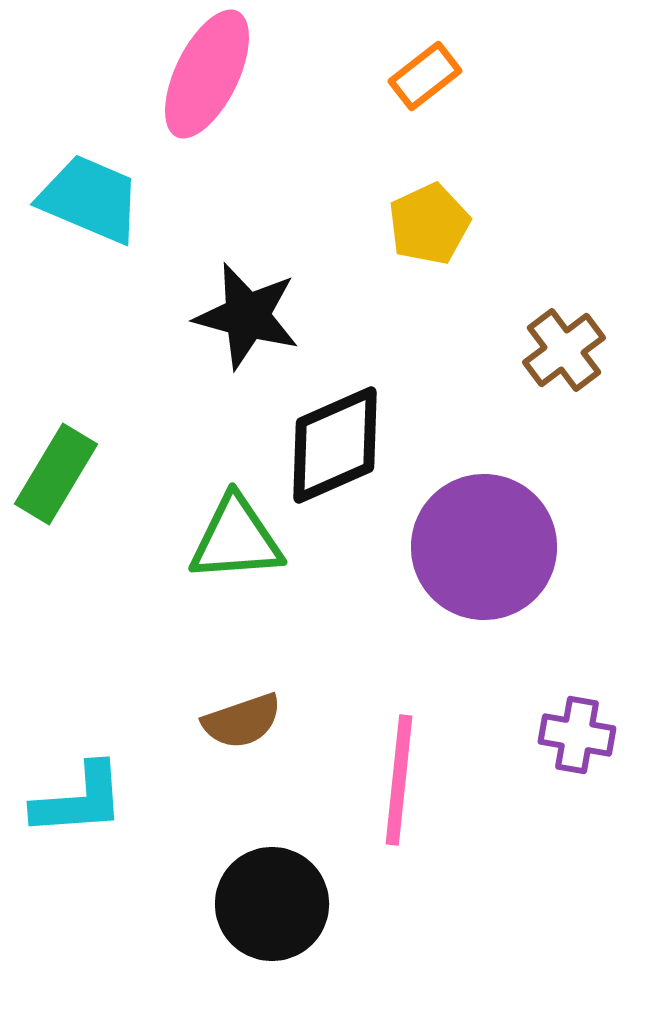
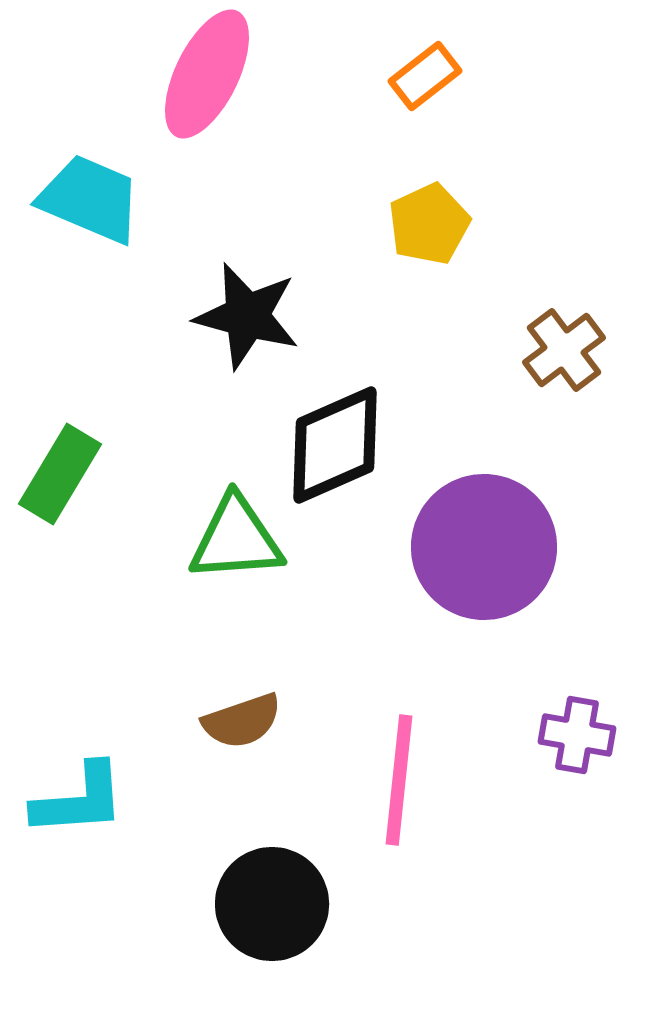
green rectangle: moved 4 px right
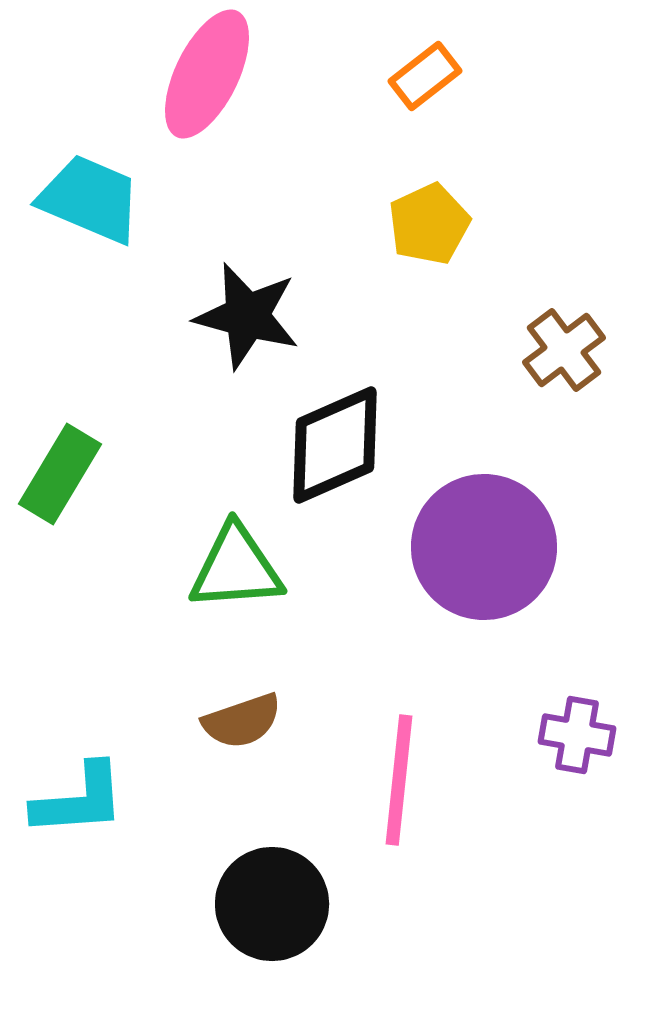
green triangle: moved 29 px down
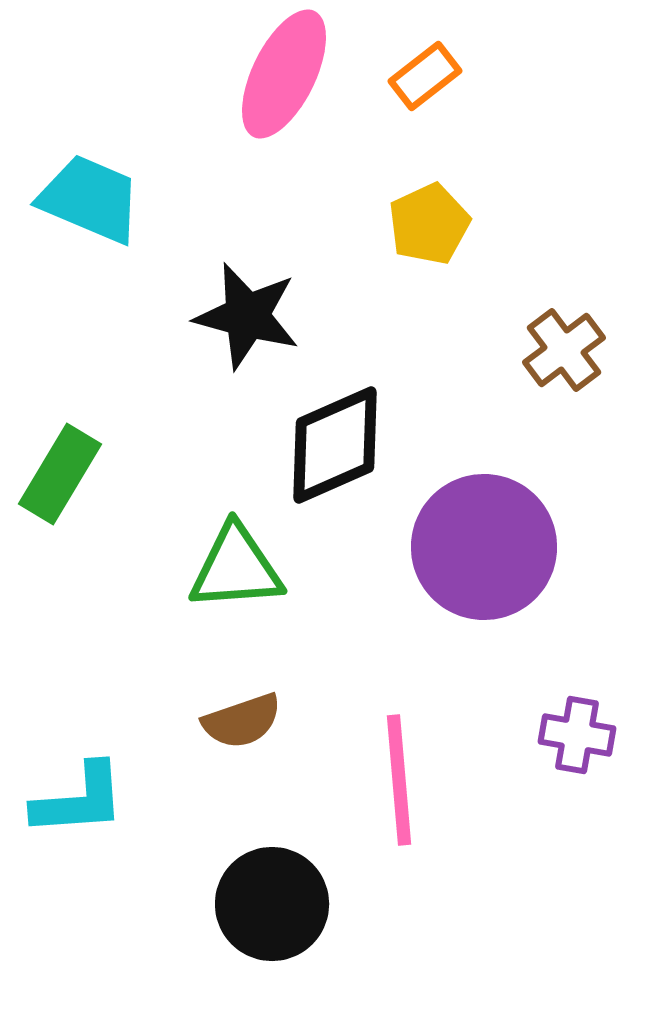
pink ellipse: moved 77 px right
pink line: rotated 11 degrees counterclockwise
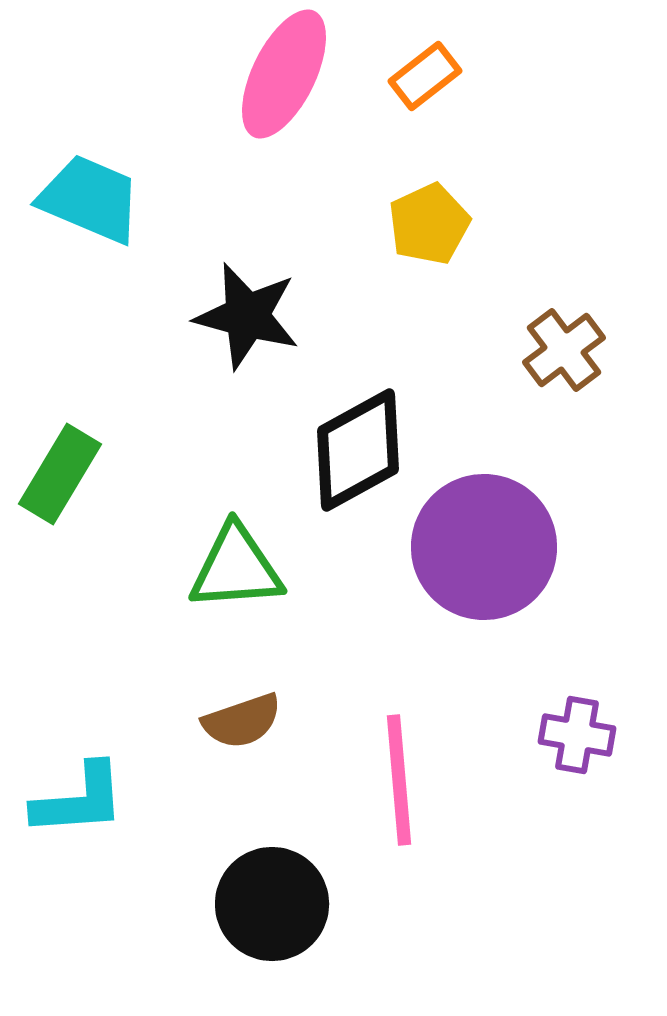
black diamond: moved 23 px right, 5 px down; rotated 5 degrees counterclockwise
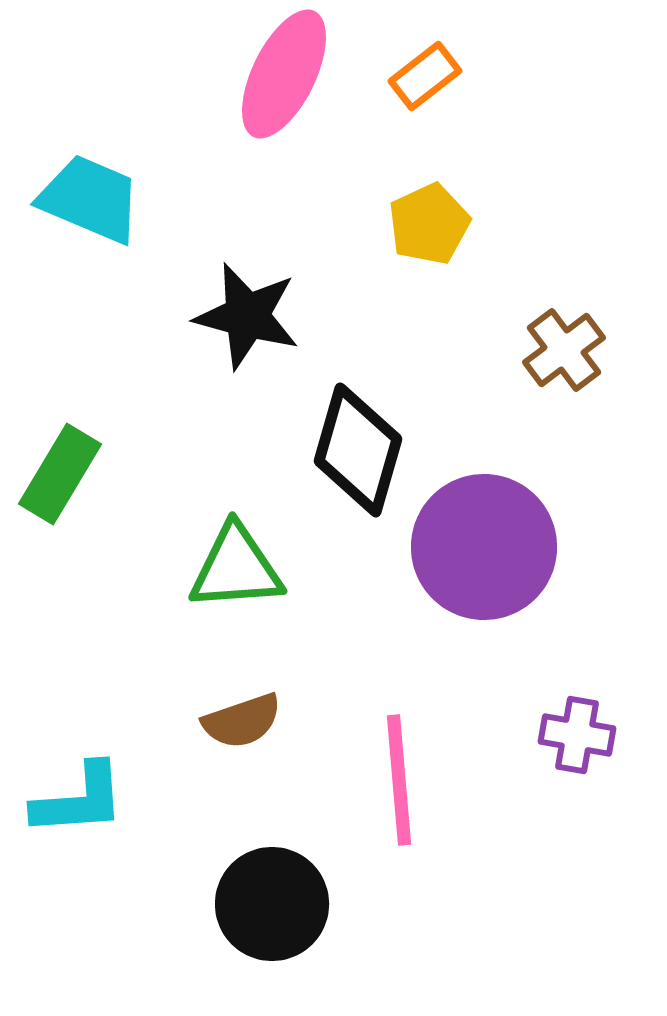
black diamond: rotated 45 degrees counterclockwise
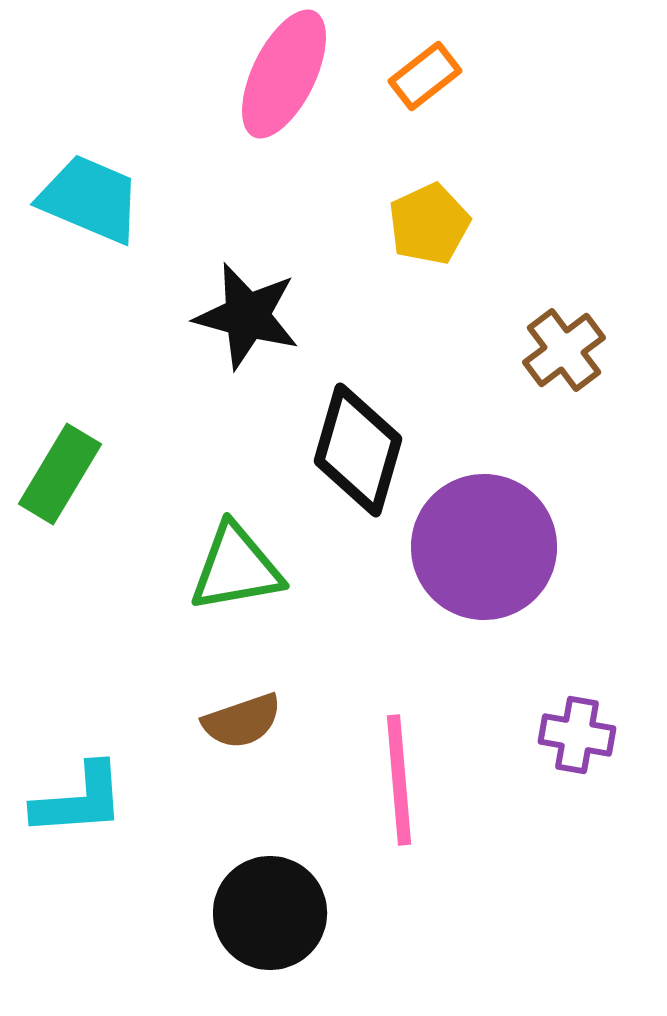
green triangle: rotated 6 degrees counterclockwise
black circle: moved 2 px left, 9 px down
